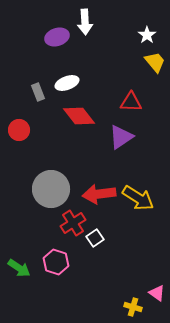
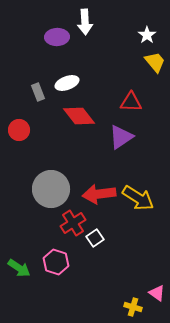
purple ellipse: rotated 15 degrees clockwise
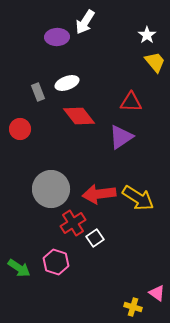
white arrow: rotated 35 degrees clockwise
red circle: moved 1 px right, 1 px up
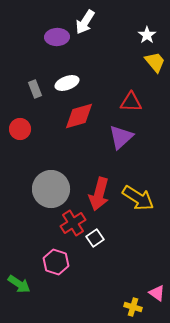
gray rectangle: moved 3 px left, 3 px up
red diamond: rotated 68 degrees counterclockwise
purple triangle: rotated 8 degrees counterclockwise
red arrow: rotated 68 degrees counterclockwise
green arrow: moved 16 px down
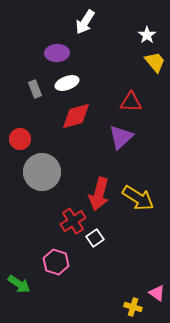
purple ellipse: moved 16 px down
red diamond: moved 3 px left
red circle: moved 10 px down
gray circle: moved 9 px left, 17 px up
red cross: moved 2 px up
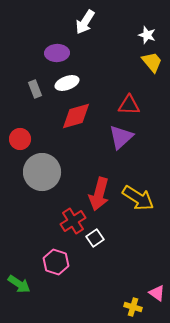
white star: rotated 18 degrees counterclockwise
yellow trapezoid: moved 3 px left
red triangle: moved 2 px left, 3 px down
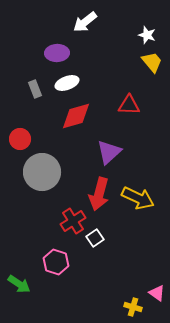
white arrow: rotated 20 degrees clockwise
purple triangle: moved 12 px left, 15 px down
yellow arrow: rotated 8 degrees counterclockwise
